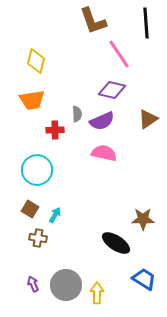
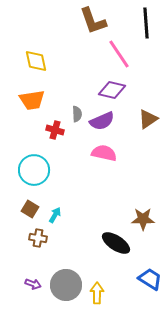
yellow diamond: rotated 25 degrees counterclockwise
red cross: rotated 18 degrees clockwise
cyan circle: moved 3 px left
blue trapezoid: moved 6 px right
purple arrow: rotated 133 degrees clockwise
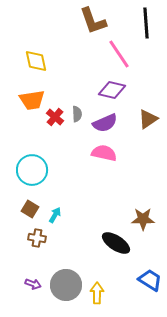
purple semicircle: moved 3 px right, 2 px down
red cross: moved 13 px up; rotated 24 degrees clockwise
cyan circle: moved 2 px left
brown cross: moved 1 px left
blue trapezoid: moved 1 px down
